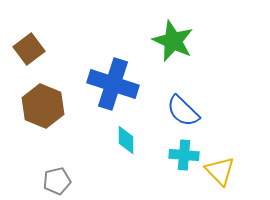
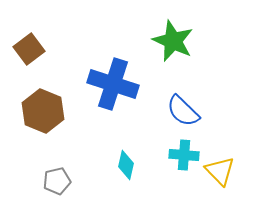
brown hexagon: moved 5 px down
cyan diamond: moved 25 px down; rotated 12 degrees clockwise
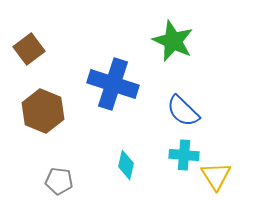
yellow triangle: moved 4 px left, 5 px down; rotated 12 degrees clockwise
gray pentagon: moved 2 px right; rotated 20 degrees clockwise
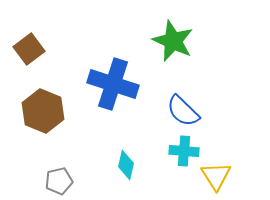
cyan cross: moved 4 px up
gray pentagon: rotated 20 degrees counterclockwise
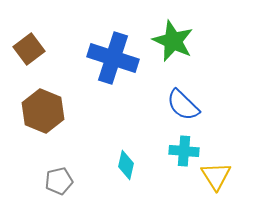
blue cross: moved 26 px up
blue semicircle: moved 6 px up
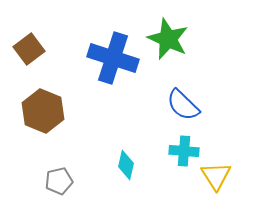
green star: moved 5 px left, 2 px up
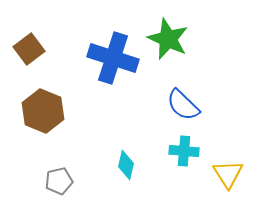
yellow triangle: moved 12 px right, 2 px up
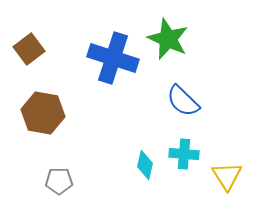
blue semicircle: moved 4 px up
brown hexagon: moved 2 px down; rotated 12 degrees counterclockwise
cyan cross: moved 3 px down
cyan diamond: moved 19 px right
yellow triangle: moved 1 px left, 2 px down
gray pentagon: rotated 12 degrees clockwise
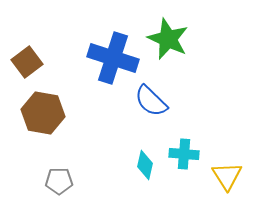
brown square: moved 2 px left, 13 px down
blue semicircle: moved 32 px left
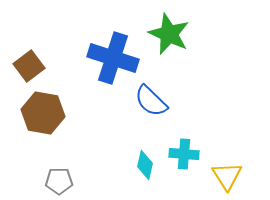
green star: moved 1 px right, 5 px up
brown square: moved 2 px right, 4 px down
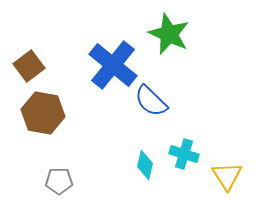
blue cross: moved 7 px down; rotated 21 degrees clockwise
cyan cross: rotated 12 degrees clockwise
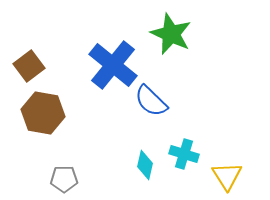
green star: moved 2 px right
gray pentagon: moved 5 px right, 2 px up
